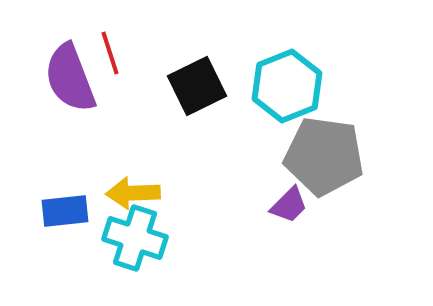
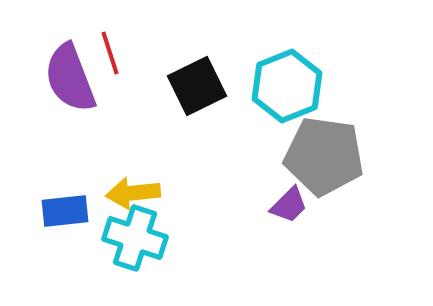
yellow arrow: rotated 4 degrees counterclockwise
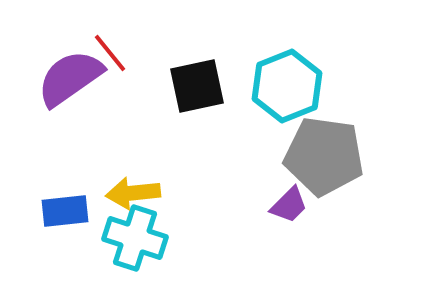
red line: rotated 21 degrees counterclockwise
purple semicircle: rotated 76 degrees clockwise
black square: rotated 14 degrees clockwise
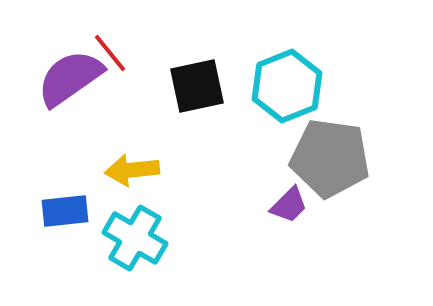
gray pentagon: moved 6 px right, 2 px down
yellow arrow: moved 1 px left, 23 px up
cyan cross: rotated 12 degrees clockwise
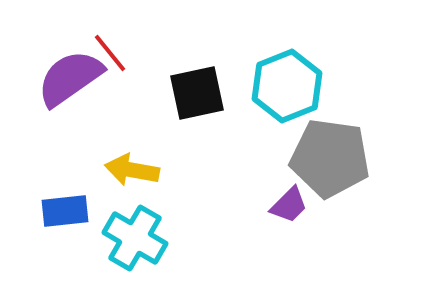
black square: moved 7 px down
yellow arrow: rotated 16 degrees clockwise
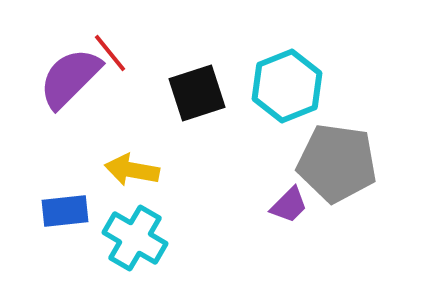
purple semicircle: rotated 10 degrees counterclockwise
black square: rotated 6 degrees counterclockwise
gray pentagon: moved 7 px right, 5 px down
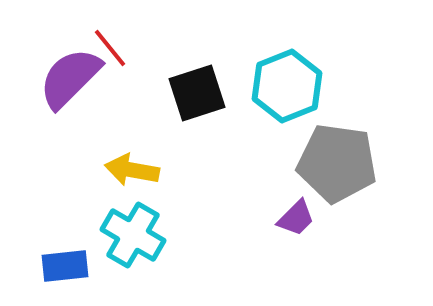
red line: moved 5 px up
purple trapezoid: moved 7 px right, 13 px down
blue rectangle: moved 55 px down
cyan cross: moved 2 px left, 3 px up
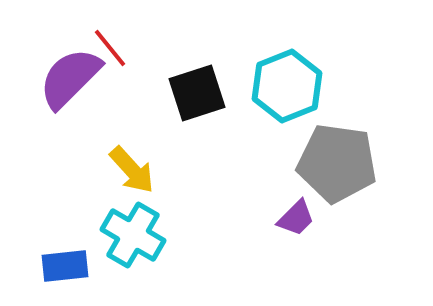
yellow arrow: rotated 142 degrees counterclockwise
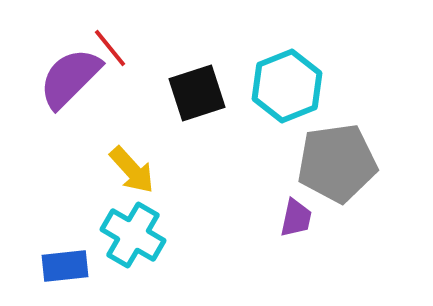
gray pentagon: rotated 16 degrees counterclockwise
purple trapezoid: rotated 33 degrees counterclockwise
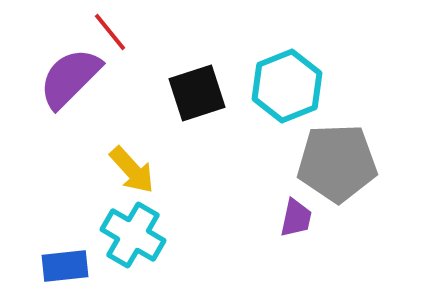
red line: moved 16 px up
gray pentagon: rotated 6 degrees clockwise
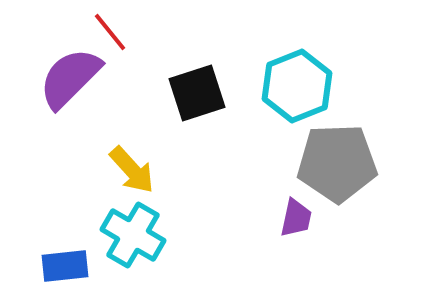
cyan hexagon: moved 10 px right
